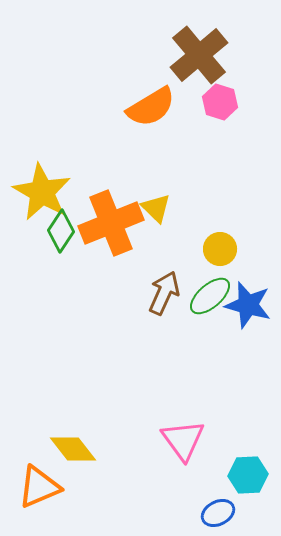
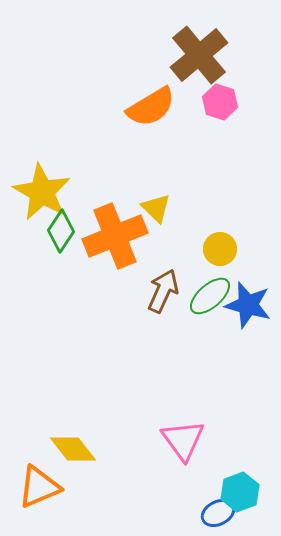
orange cross: moved 4 px right, 13 px down
brown arrow: moved 1 px left, 2 px up
cyan hexagon: moved 8 px left, 17 px down; rotated 18 degrees counterclockwise
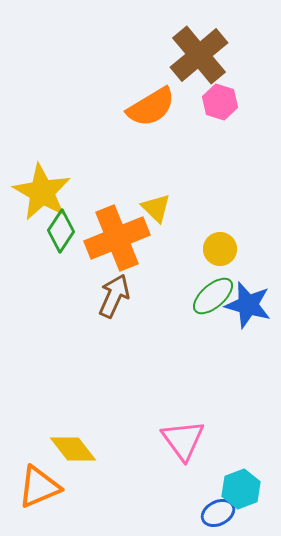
orange cross: moved 2 px right, 2 px down
brown arrow: moved 49 px left, 5 px down
green ellipse: moved 3 px right
cyan hexagon: moved 1 px right, 3 px up
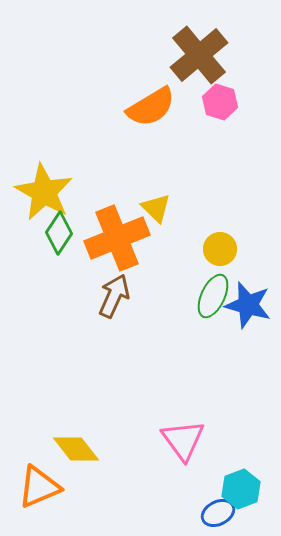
yellow star: moved 2 px right
green diamond: moved 2 px left, 2 px down
green ellipse: rotated 24 degrees counterclockwise
yellow diamond: moved 3 px right
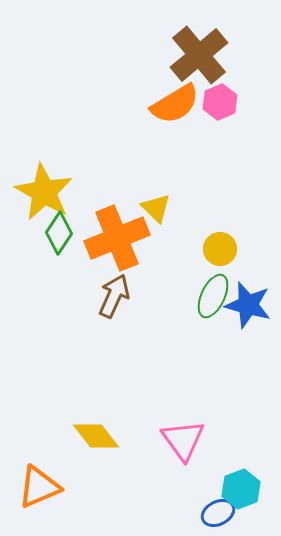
pink hexagon: rotated 20 degrees clockwise
orange semicircle: moved 24 px right, 3 px up
yellow diamond: moved 20 px right, 13 px up
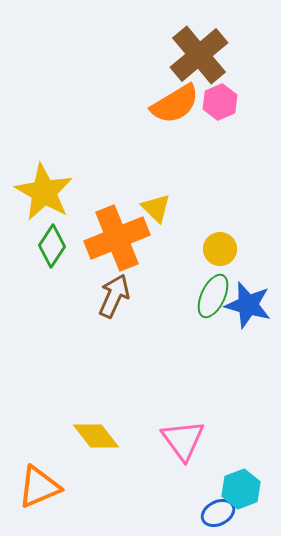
green diamond: moved 7 px left, 13 px down
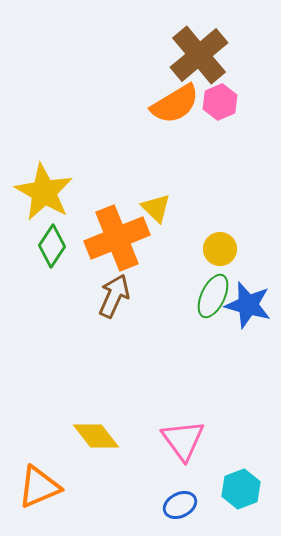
blue ellipse: moved 38 px left, 8 px up
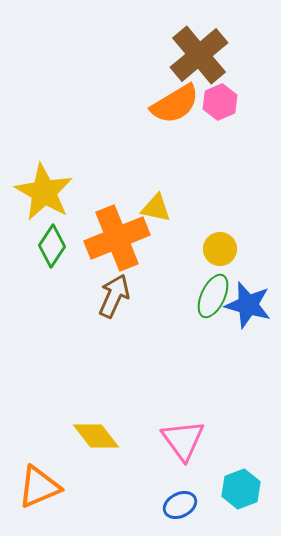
yellow triangle: rotated 32 degrees counterclockwise
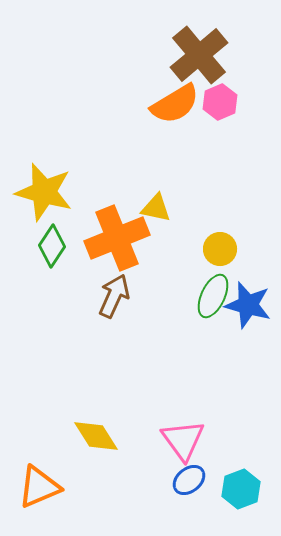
yellow star: rotated 14 degrees counterclockwise
yellow diamond: rotated 6 degrees clockwise
blue ellipse: moved 9 px right, 25 px up; rotated 12 degrees counterclockwise
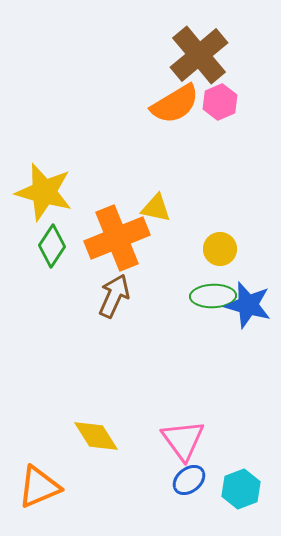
green ellipse: rotated 63 degrees clockwise
